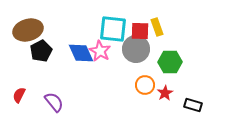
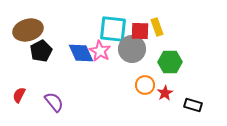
gray circle: moved 4 px left
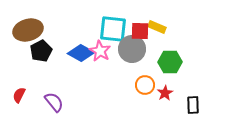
yellow rectangle: rotated 48 degrees counterclockwise
blue diamond: rotated 36 degrees counterclockwise
black rectangle: rotated 72 degrees clockwise
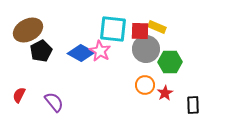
brown ellipse: rotated 12 degrees counterclockwise
gray circle: moved 14 px right
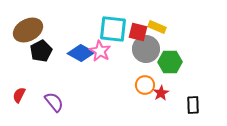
red square: moved 2 px left, 1 px down; rotated 12 degrees clockwise
red star: moved 4 px left
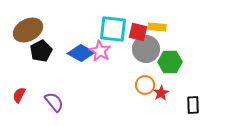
yellow rectangle: rotated 18 degrees counterclockwise
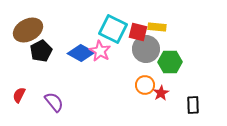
cyan square: rotated 20 degrees clockwise
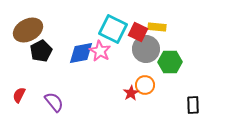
red square: rotated 12 degrees clockwise
blue diamond: rotated 40 degrees counterclockwise
red star: moved 30 px left
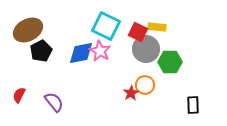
cyan square: moved 7 px left, 3 px up
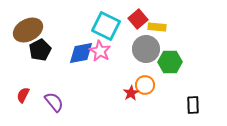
red square: moved 13 px up; rotated 24 degrees clockwise
black pentagon: moved 1 px left, 1 px up
red semicircle: moved 4 px right
